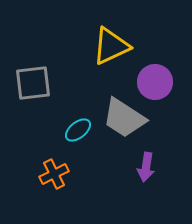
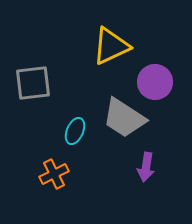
cyan ellipse: moved 3 px left, 1 px down; rotated 28 degrees counterclockwise
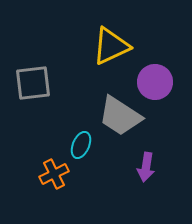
gray trapezoid: moved 4 px left, 2 px up
cyan ellipse: moved 6 px right, 14 px down
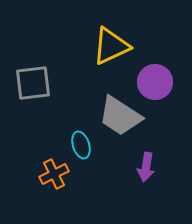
cyan ellipse: rotated 40 degrees counterclockwise
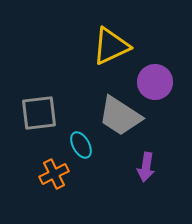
gray square: moved 6 px right, 30 px down
cyan ellipse: rotated 12 degrees counterclockwise
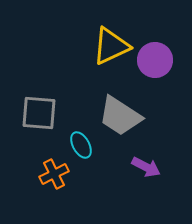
purple circle: moved 22 px up
gray square: rotated 12 degrees clockwise
purple arrow: rotated 72 degrees counterclockwise
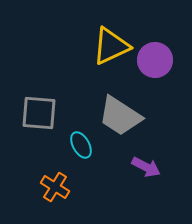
orange cross: moved 1 px right, 13 px down; rotated 32 degrees counterclockwise
